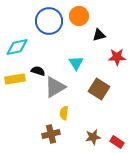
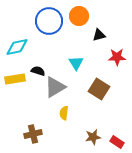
brown cross: moved 18 px left
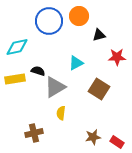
cyan triangle: rotated 35 degrees clockwise
yellow semicircle: moved 3 px left
brown cross: moved 1 px right, 1 px up
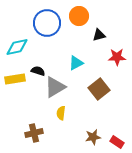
blue circle: moved 2 px left, 2 px down
brown square: rotated 20 degrees clockwise
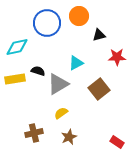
gray triangle: moved 3 px right, 3 px up
yellow semicircle: rotated 48 degrees clockwise
brown star: moved 24 px left; rotated 14 degrees counterclockwise
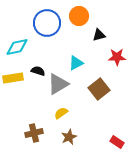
yellow rectangle: moved 2 px left, 1 px up
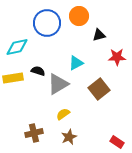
yellow semicircle: moved 2 px right, 1 px down
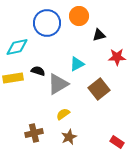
cyan triangle: moved 1 px right, 1 px down
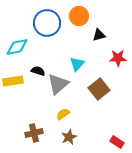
red star: moved 1 px right, 1 px down
cyan triangle: rotated 21 degrees counterclockwise
yellow rectangle: moved 3 px down
gray triangle: rotated 10 degrees counterclockwise
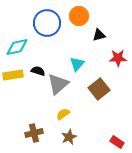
yellow rectangle: moved 6 px up
